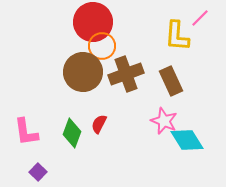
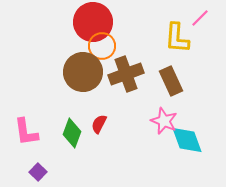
yellow L-shape: moved 2 px down
cyan diamond: rotated 12 degrees clockwise
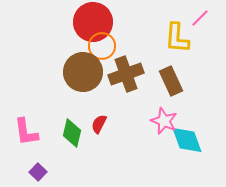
green diamond: rotated 8 degrees counterclockwise
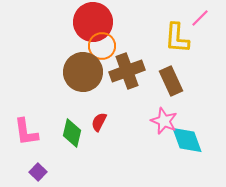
brown cross: moved 1 px right, 3 px up
red semicircle: moved 2 px up
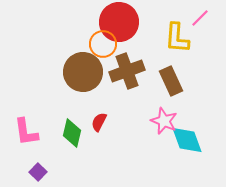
red circle: moved 26 px right
orange circle: moved 1 px right, 2 px up
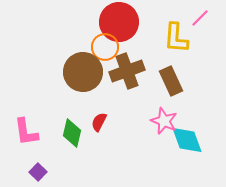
yellow L-shape: moved 1 px left
orange circle: moved 2 px right, 3 px down
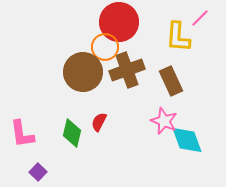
yellow L-shape: moved 2 px right, 1 px up
brown cross: moved 1 px up
pink L-shape: moved 4 px left, 2 px down
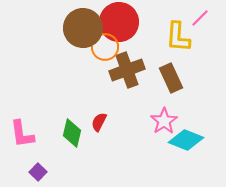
brown circle: moved 44 px up
brown rectangle: moved 3 px up
pink star: rotated 16 degrees clockwise
cyan diamond: moved 1 px left; rotated 48 degrees counterclockwise
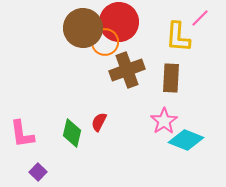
orange circle: moved 5 px up
brown rectangle: rotated 28 degrees clockwise
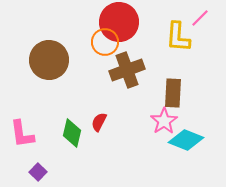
brown circle: moved 34 px left, 32 px down
brown rectangle: moved 2 px right, 15 px down
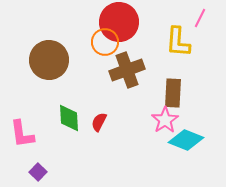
pink line: rotated 18 degrees counterclockwise
yellow L-shape: moved 5 px down
pink star: moved 1 px right, 1 px up
green diamond: moved 3 px left, 15 px up; rotated 16 degrees counterclockwise
